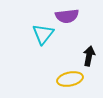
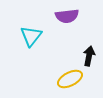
cyan triangle: moved 12 px left, 2 px down
yellow ellipse: rotated 15 degrees counterclockwise
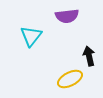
black arrow: rotated 24 degrees counterclockwise
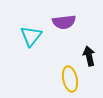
purple semicircle: moved 3 px left, 6 px down
yellow ellipse: rotated 75 degrees counterclockwise
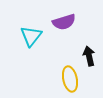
purple semicircle: rotated 10 degrees counterclockwise
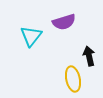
yellow ellipse: moved 3 px right
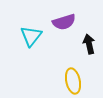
black arrow: moved 12 px up
yellow ellipse: moved 2 px down
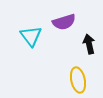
cyan triangle: rotated 15 degrees counterclockwise
yellow ellipse: moved 5 px right, 1 px up
